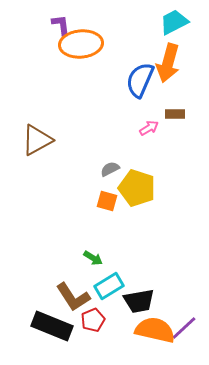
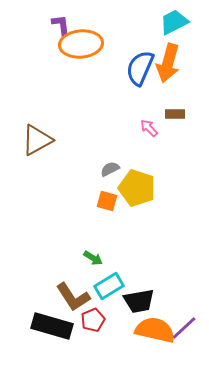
blue semicircle: moved 12 px up
pink arrow: rotated 102 degrees counterclockwise
black rectangle: rotated 6 degrees counterclockwise
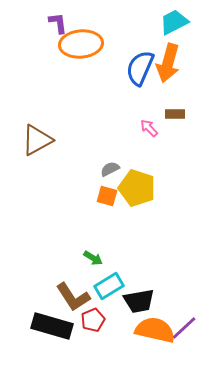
purple L-shape: moved 3 px left, 2 px up
orange square: moved 5 px up
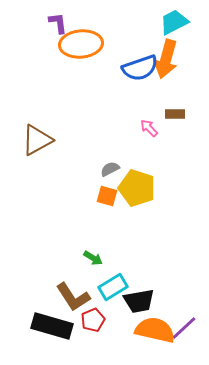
orange arrow: moved 2 px left, 4 px up
blue semicircle: rotated 132 degrees counterclockwise
cyan rectangle: moved 4 px right, 1 px down
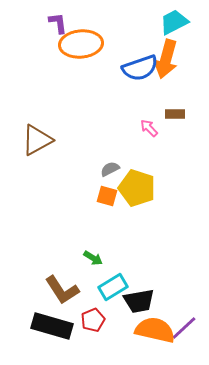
brown L-shape: moved 11 px left, 7 px up
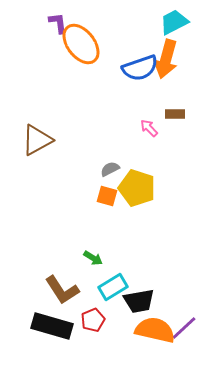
orange ellipse: rotated 57 degrees clockwise
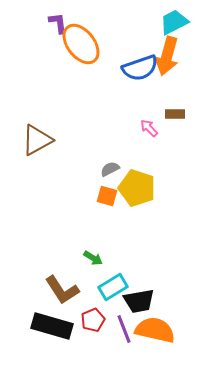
orange arrow: moved 1 px right, 3 px up
purple line: moved 60 px left, 1 px down; rotated 68 degrees counterclockwise
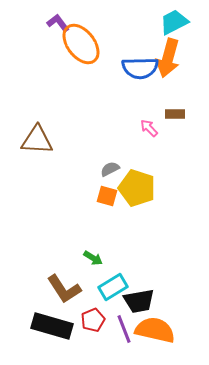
purple L-shape: rotated 30 degrees counterclockwise
orange arrow: moved 1 px right, 2 px down
blue semicircle: rotated 18 degrees clockwise
brown triangle: rotated 32 degrees clockwise
brown L-shape: moved 2 px right, 1 px up
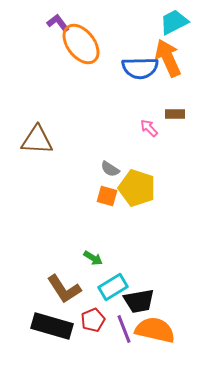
orange arrow: rotated 141 degrees clockwise
gray semicircle: rotated 120 degrees counterclockwise
